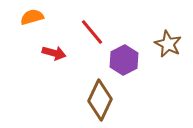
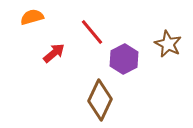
red arrow: rotated 55 degrees counterclockwise
purple hexagon: moved 1 px up
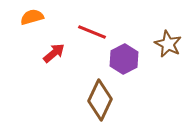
red line: rotated 28 degrees counterclockwise
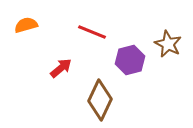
orange semicircle: moved 6 px left, 8 px down
red arrow: moved 7 px right, 15 px down
purple hexagon: moved 6 px right, 1 px down; rotated 12 degrees clockwise
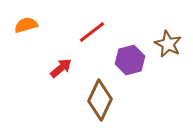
red line: rotated 60 degrees counterclockwise
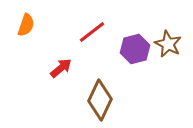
orange semicircle: rotated 125 degrees clockwise
purple hexagon: moved 5 px right, 11 px up
